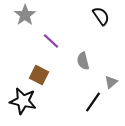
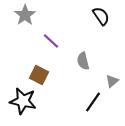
gray triangle: moved 1 px right, 1 px up
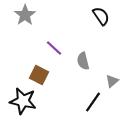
purple line: moved 3 px right, 7 px down
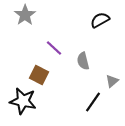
black semicircle: moved 1 px left, 4 px down; rotated 84 degrees counterclockwise
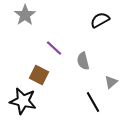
gray triangle: moved 1 px left, 1 px down
black line: rotated 65 degrees counterclockwise
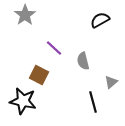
black line: rotated 15 degrees clockwise
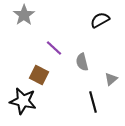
gray star: moved 1 px left
gray semicircle: moved 1 px left, 1 px down
gray triangle: moved 3 px up
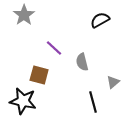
brown square: rotated 12 degrees counterclockwise
gray triangle: moved 2 px right, 3 px down
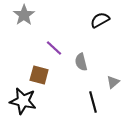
gray semicircle: moved 1 px left
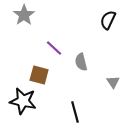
black semicircle: moved 8 px right; rotated 36 degrees counterclockwise
gray triangle: rotated 24 degrees counterclockwise
black line: moved 18 px left, 10 px down
